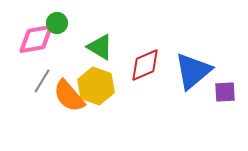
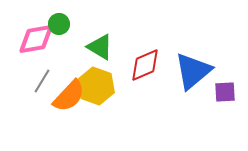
green circle: moved 2 px right, 1 px down
orange semicircle: rotated 96 degrees counterclockwise
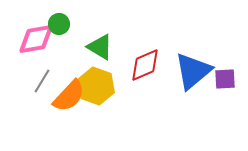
purple square: moved 13 px up
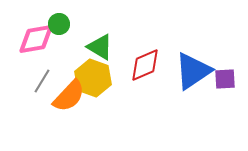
blue triangle: rotated 6 degrees clockwise
yellow hexagon: moved 3 px left, 8 px up
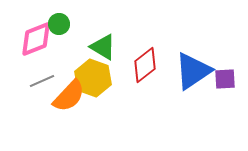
pink diamond: rotated 12 degrees counterclockwise
green triangle: moved 3 px right
red diamond: rotated 15 degrees counterclockwise
gray line: rotated 35 degrees clockwise
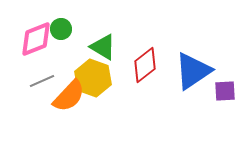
green circle: moved 2 px right, 5 px down
purple square: moved 12 px down
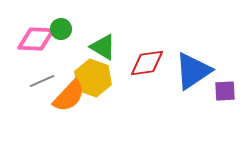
pink diamond: rotated 24 degrees clockwise
red diamond: moved 2 px right, 2 px up; rotated 30 degrees clockwise
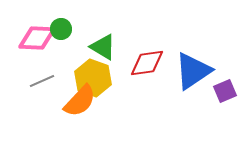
pink diamond: moved 1 px right, 1 px up
purple square: rotated 20 degrees counterclockwise
orange semicircle: moved 11 px right, 5 px down
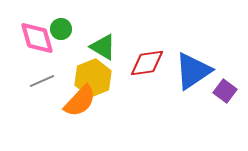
pink diamond: rotated 72 degrees clockwise
yellow hexagon: rotated 18 degrees clockwise
purple square: rotated 30 degrees counterclockwise
